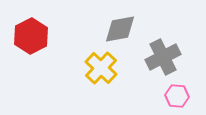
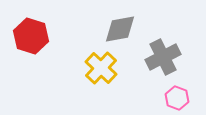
red hexagon: rotated 16 degrees counterclockwise
pink hexagon: moved 2 px down; rotated 15 degrees clockwise
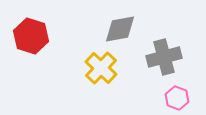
gray cross: moved 1 px right; rotated 12 degrees clockwise
